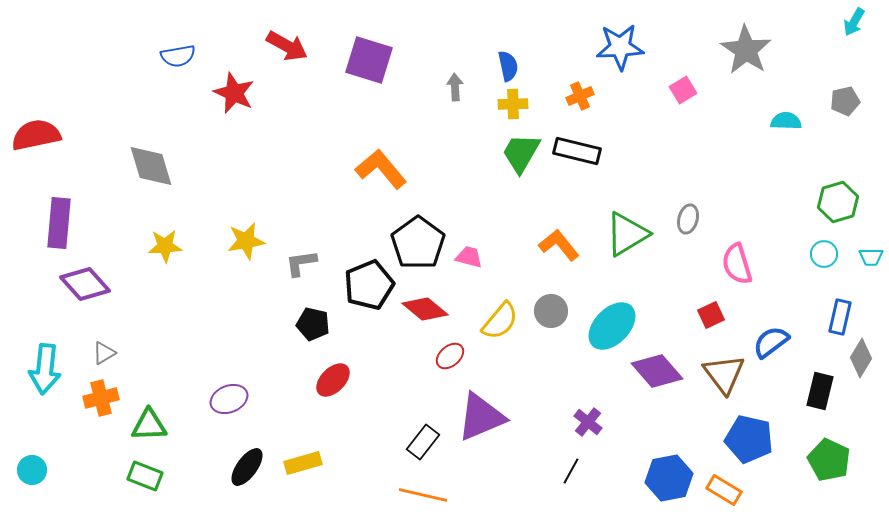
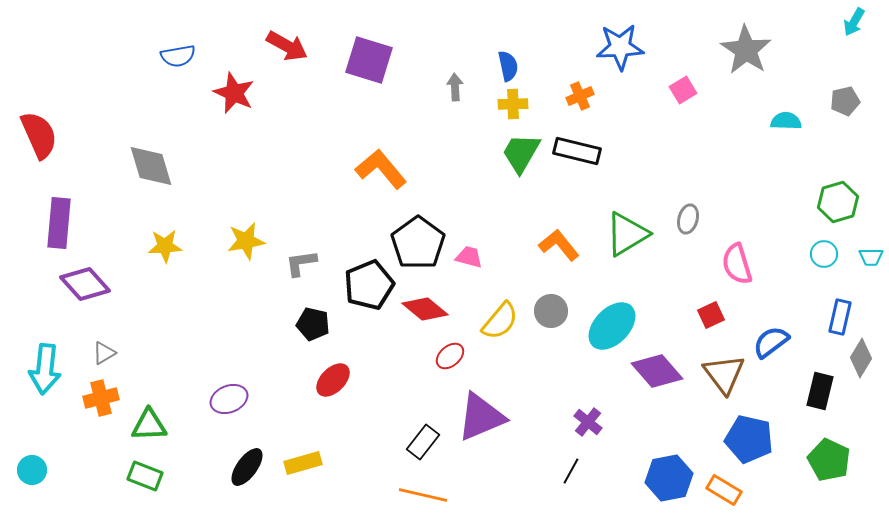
red semicircle at (36, 135): moved 3 px right; rotated 78 degrees clockwise
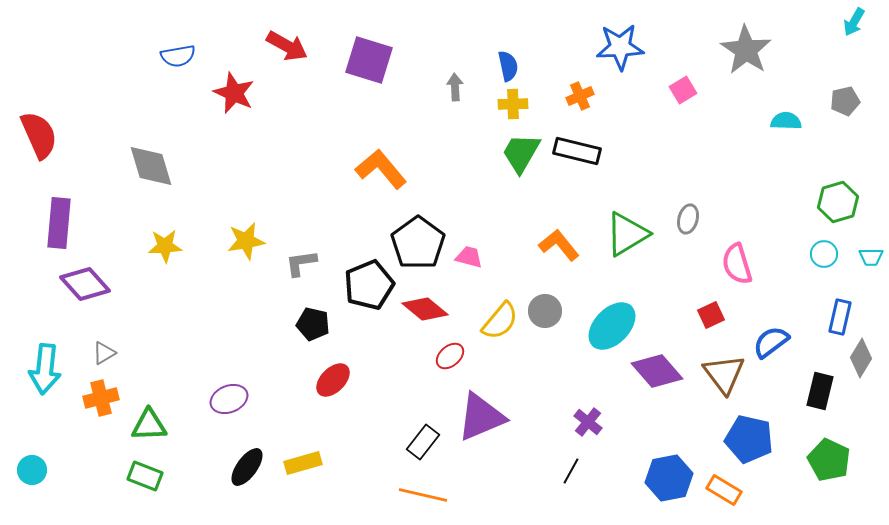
gray circle at (551, 311): moved 6 px left
